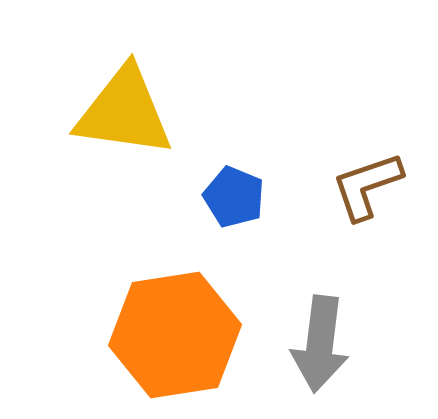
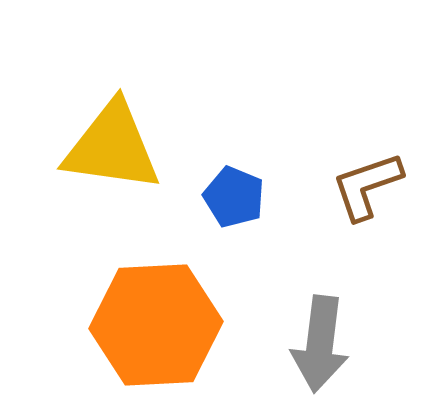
yellow triangle: moved 12 px left, 35 px down
orange hexagon: moved 19 px left, 10 px up; rotated 6 degrees clockwise
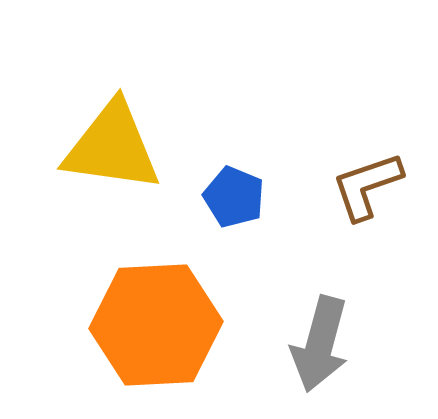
gray arrow: rotated 8 degrees clockwise
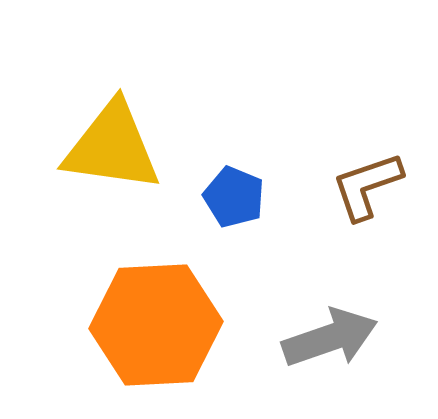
gray arrow: moved 10 px right, 6 px up; rotated 124 degrees counterclockwise
